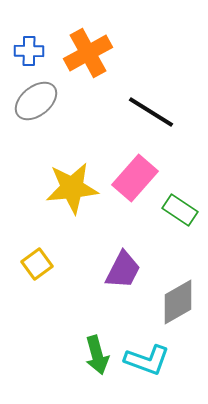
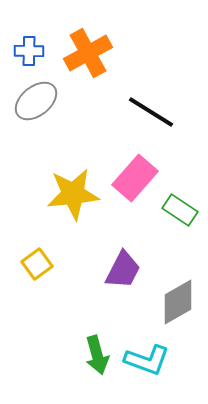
yellow star: moved 1 px right, 6 px down
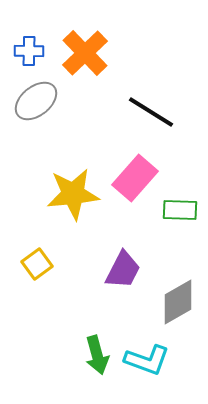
orange cross: moved 3 px left; rotated 15 degrees counterclockwise
green rectangle: rotated 32 degrees counterclockwise
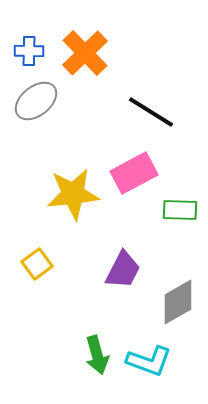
pink rectangle: moved 1 px left, 5 px up; rotated 21 degrees clockwise
cyan L-shape: moved 2 px right, 1 px down
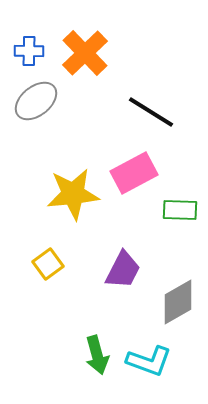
yellow square: moved 11 px right
